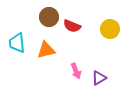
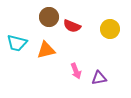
cyan trapezoid: rotated 70 degrees counterclockwise
purple triangle: rotated 21 degrees clockwise
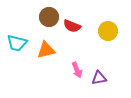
yellow circle: moved 2 px left, 2 px down
pink arrow: moved 1 px right, 1 px up
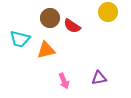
brown circle: moved 1 px right, 1 px down
red semicircle: rotated 12 degrees clockwise
yellow circle: moved 19 px up
cyan trapezoid: moved 3 px right, 4 px up
pink arrow: moved 13 px left, 11 px down
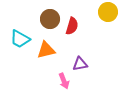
brown circle: moved 1 px down
red semicircle: rotated 108 degrees counterclockwise
cyan trapezoid: rotated 15 degrees clockwise
purple triangle: moved 19 px left, 14 px up
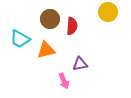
red semicircle: rotated 12 degrees counterclockwise
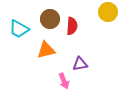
cyan trapezoid: moved 1 px left, 10 px up
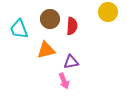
cyan trapezoid: rotated 40 degrees clockwise
purple triangle: moved 9 px left, 2 px up
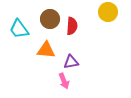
cyan trapezoid: rotated 15 degrees counterclockwise
orange triangle: rotated 18 degrees clockwise
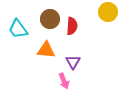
cyan trapezoid: moved 1 px left
purple triangle: moved 2 px right; rotated 49 degrees counterclockwise
